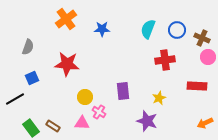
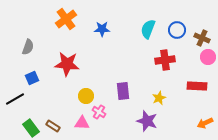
yellow circle: moved 1 px right, 1 px up
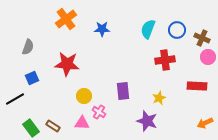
yellow circle: moved 2 px left
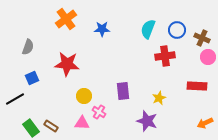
red cross: moved 4 px up
brown rectangle: moved 2 px left
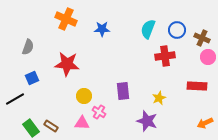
orange cross: rotated 30 degrees counterclockwise
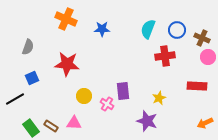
pink cross: moved 8 px right, 8 px up
pink triangle: moved 8 px left
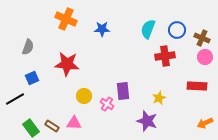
pink circle: moved 3 px left
brown rectangle: moved 1 px right
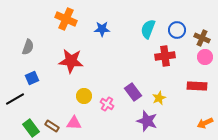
red star: moved 4 px right, 3 px up
purple rectangle: moved 10 px right, 1 px down; rotated 30 degrees counterclockwise
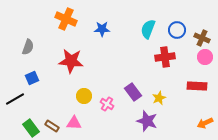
red cross: moved 1 px down
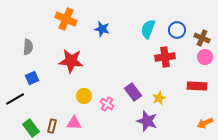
blue star: rotated 14 degrees clockwise
gray semicircle: rotated 14 degrees counterclockwise
brown rectangle: rotated 72 degrees clockwise
